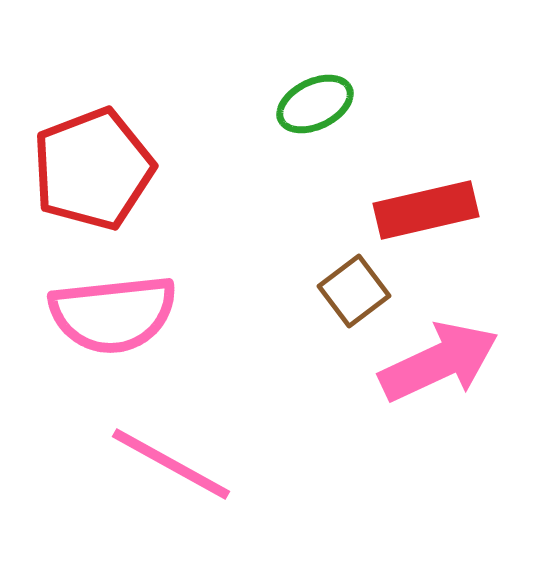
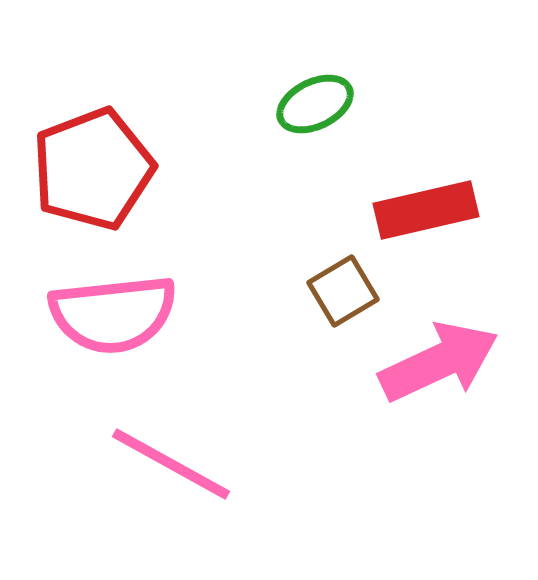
brown square: moved 11 px left; rotated 6 degrees clockwise
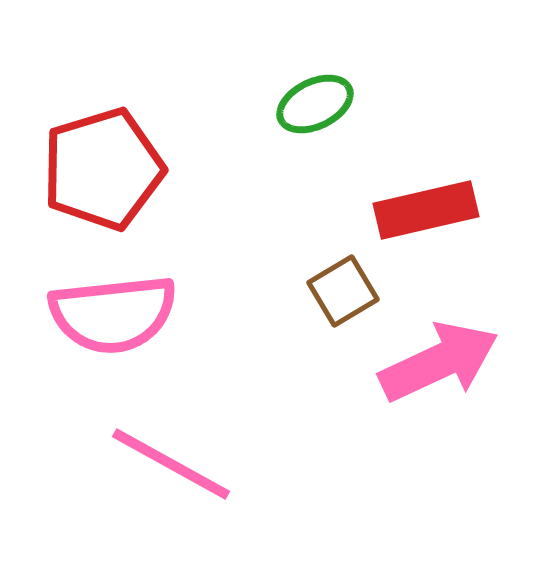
red pentagon: moved 10 px right; rotated 4 degrees clockwise
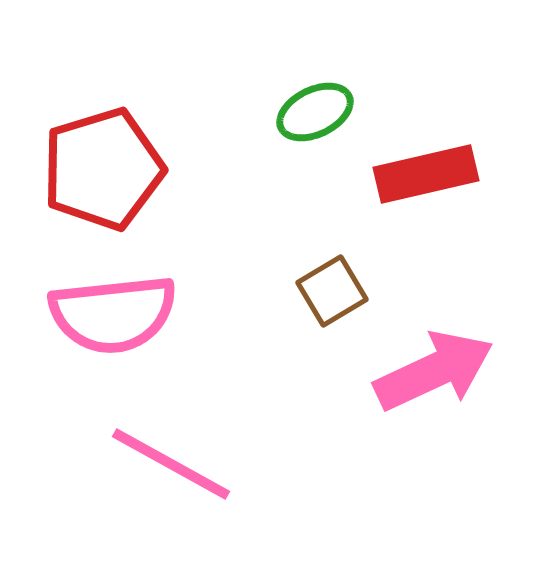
green ellipse: moved 8 px down
red rectangle: moved 36 px up
brown square: moved 11 px left
pink arrow: moved 5 px left, 9 px down
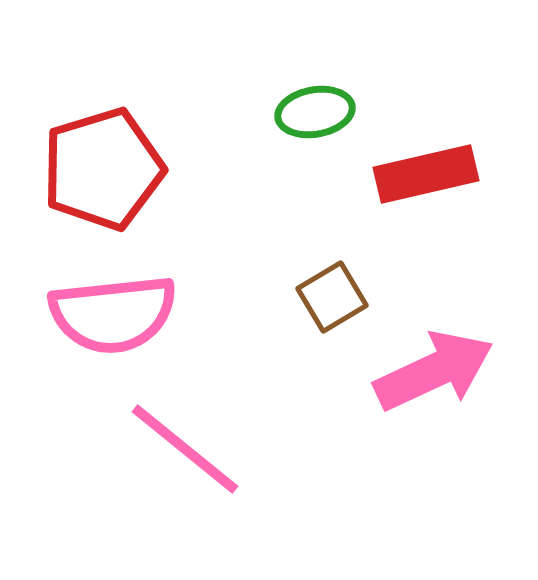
green ellipse: rotated 16 degrees clockwise
brown square: moved 6 px down
pink line: moved 14 px right, 15 px up; rotated 10 degrees clockwise
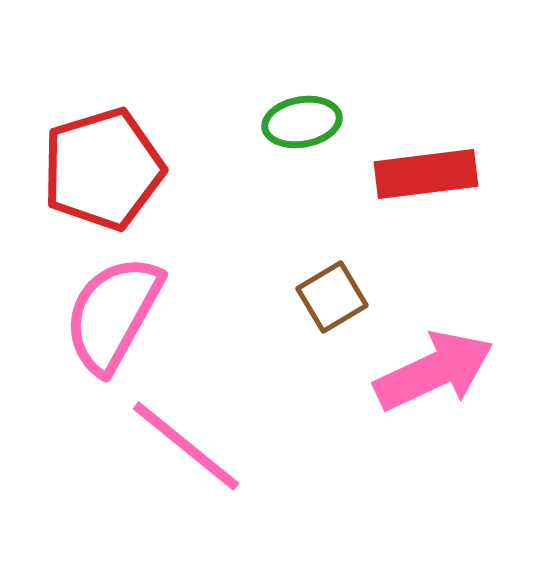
green ellipse: moved 13 px left, 10 px down
red rectangle: rotated 6 degrees clockwise
pink semicircle: rotated 125 degrees clockwise
pink line: moved 1 px right, 3 px up
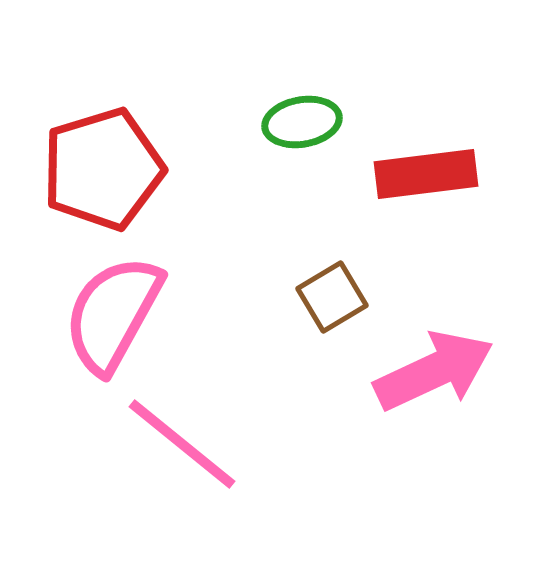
pink line: moved 4 px left, 2 px up
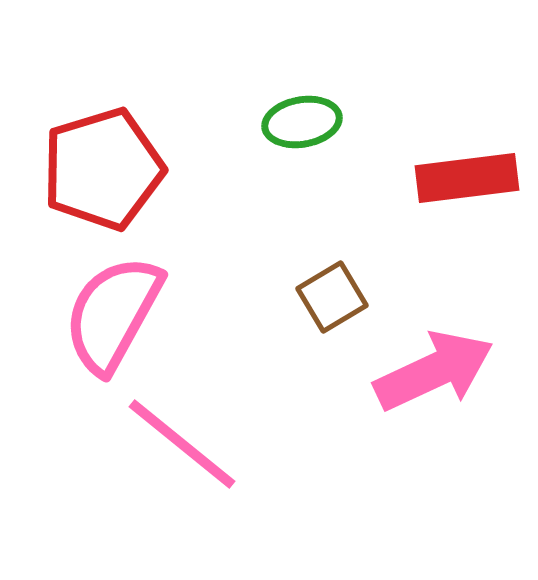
red rectangle: moved 41 px right, 4 px down
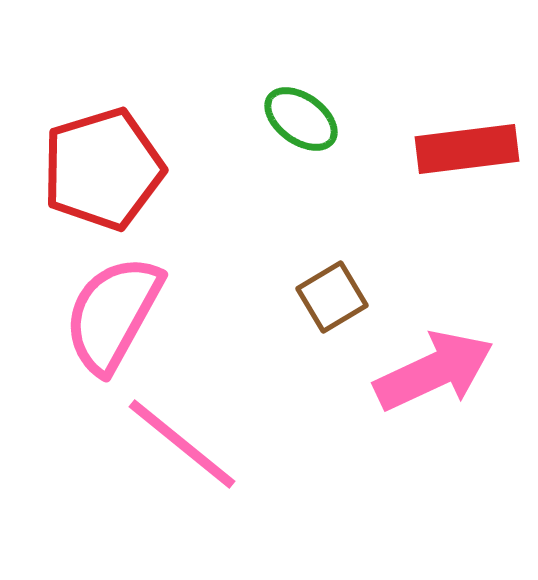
green ellipse: moved 1 px left, 3 px up; rotated 46 degrees clockwise
red rectangle: moved 29 px up
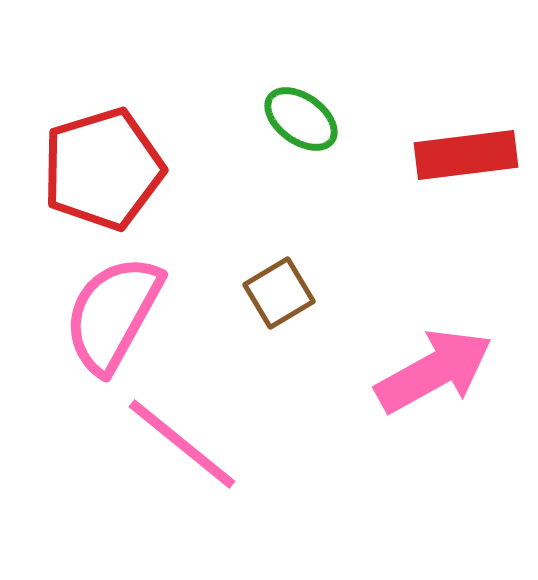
red rectangle: moved 1 px left, 6 px down
brown square: moved 53 px left, 4 px up
pink arrow: rotated 4 degrees counterclockwise
